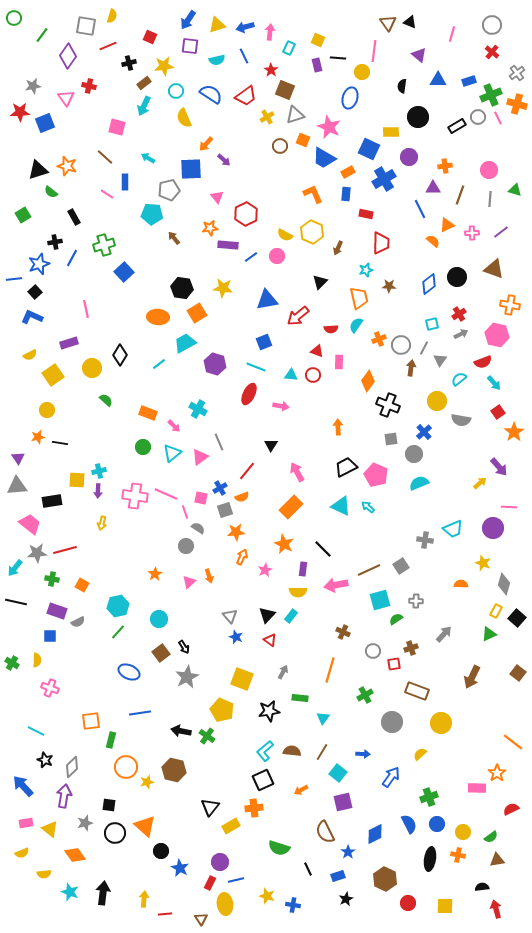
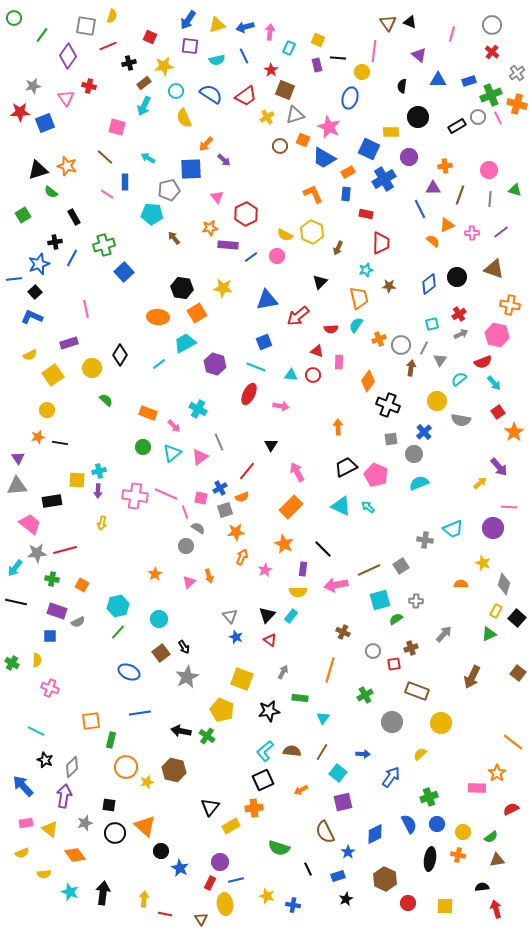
red line at (165, 914): rotated 16 degrees clockwise
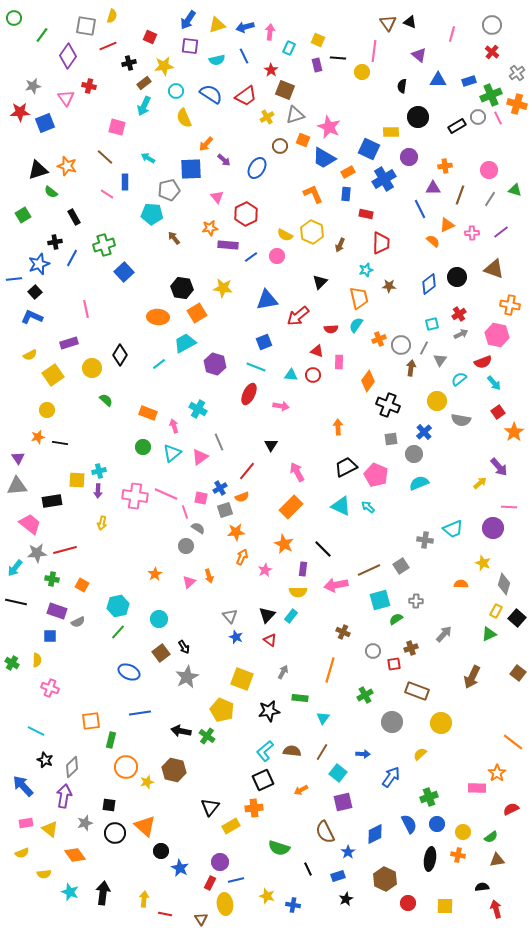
blue ellipse at (350, 98): moved 93 px left, 70 px down; rotated 15 degrees clockwise
gray line at (490, 199): rotated 28 degrees clockwise
brown arrow at (338, 248): moved 2 px right, 3 px up
pink arrow at (174, 426): rotated 152 degrees counterclockwise
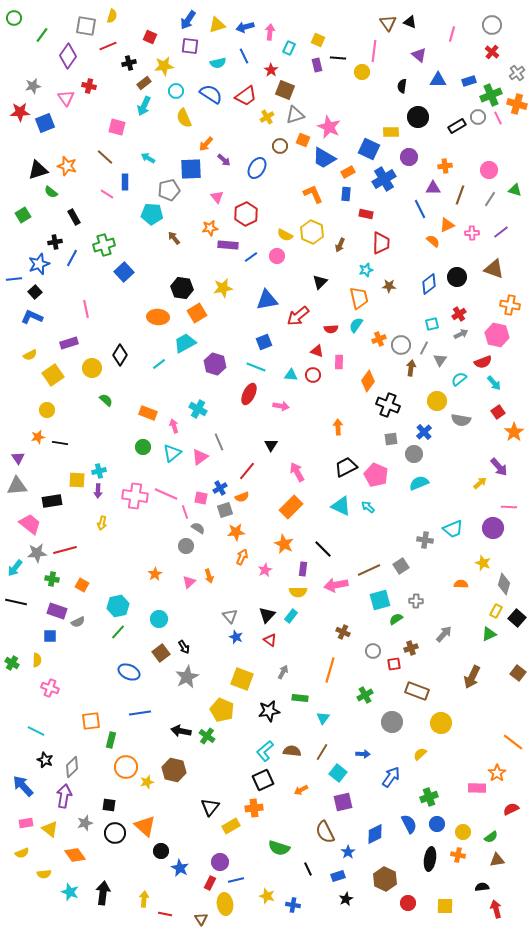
cyan semicircle at (217, 60): moved 1 px right, 3 px down
yellow star at (223, 288): rotated 18 degrees counterclockwise
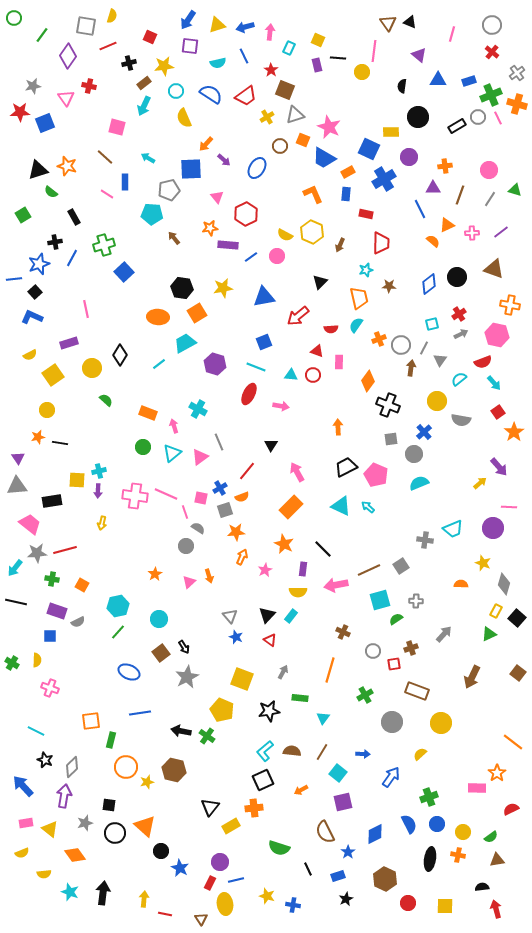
blue triangle at (267, 300): moved 3 px left, 3 px up
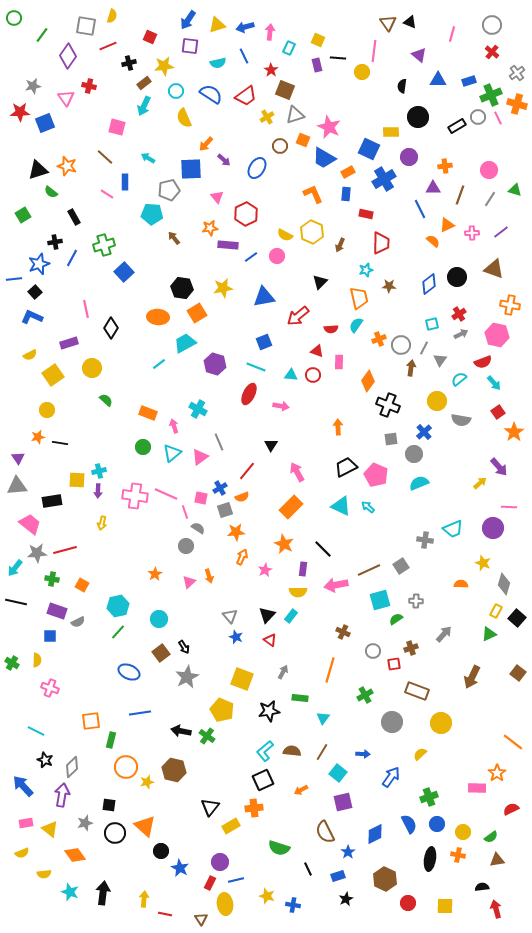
black diamond at (120, 355): moved 9 px left, 27 px up
purple arrow at (64, 796): moved 2 px left, 1 px up
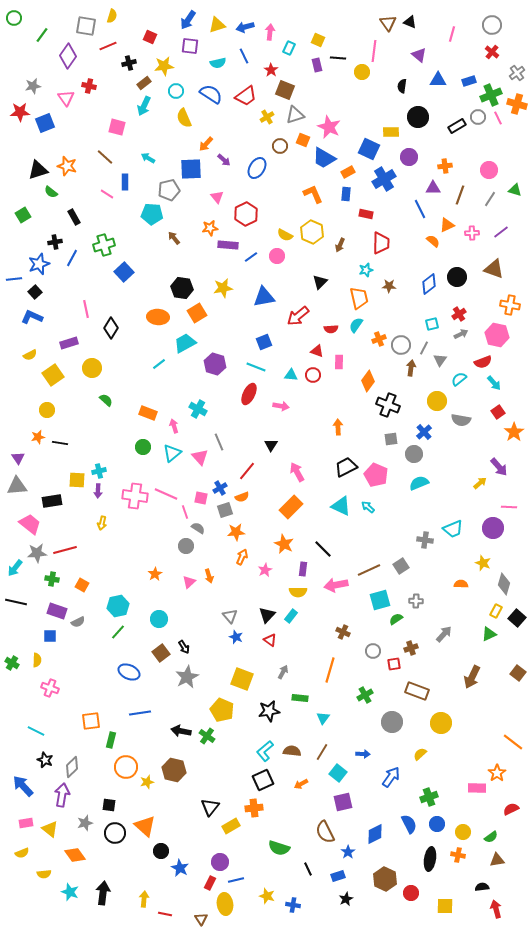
pink triangle at (200, 457): rotated 36 degrees counterclockwise
orange arrow at (301, 790): moved 6 px up
red circle at (408, 903): moved 3 px right, 10 px up
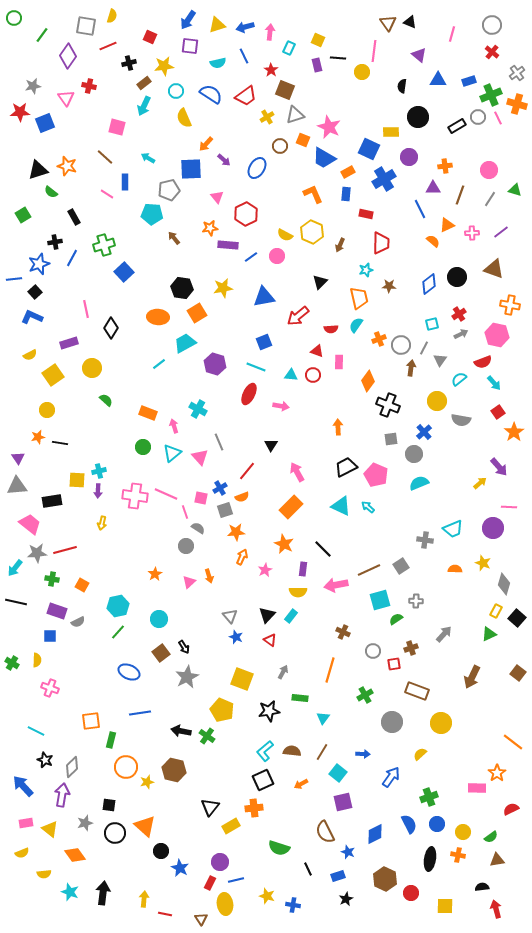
orange semicircle at (461, 584): moved 6 px left, 15 px up
blue star at (348, 852): rotated 16 degrees counterclockwise
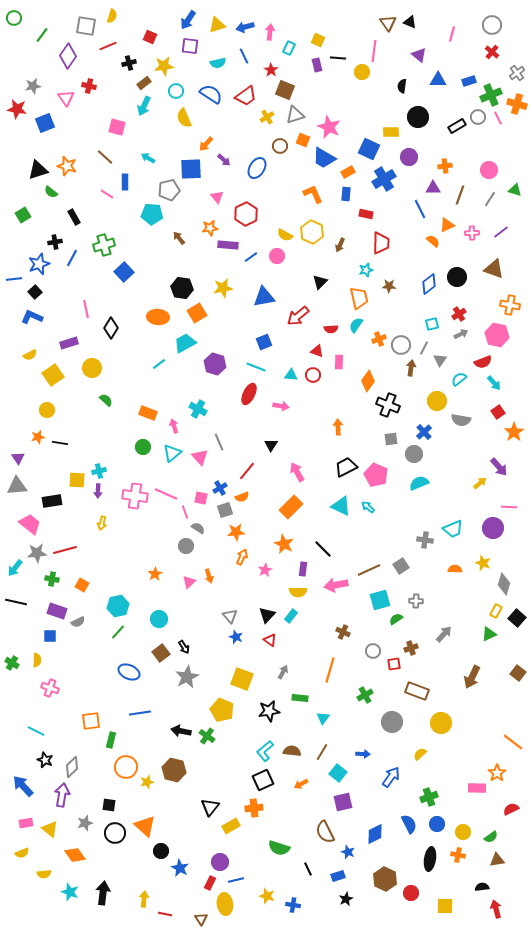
red star at (20, 112): moved 3 px left, 3 px up; rotated 12 degrees clockwise
brown arrow at (174, 238): moved 5 px right
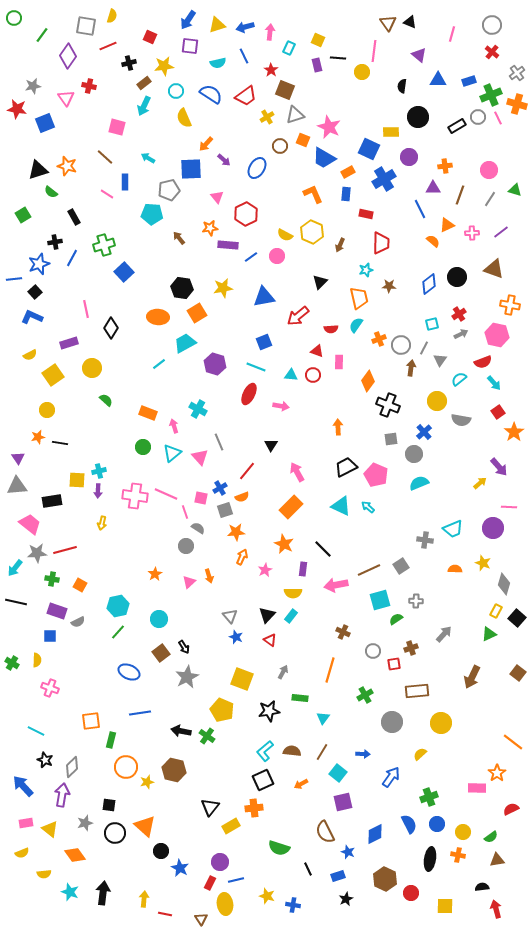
orange square at (82, 585): moved 2 px left
yellow semicircle at (298, 592): moved 5 px left, 1 px down
brown rectangle at (417, 691): rotated 25 degrees counterclockwise
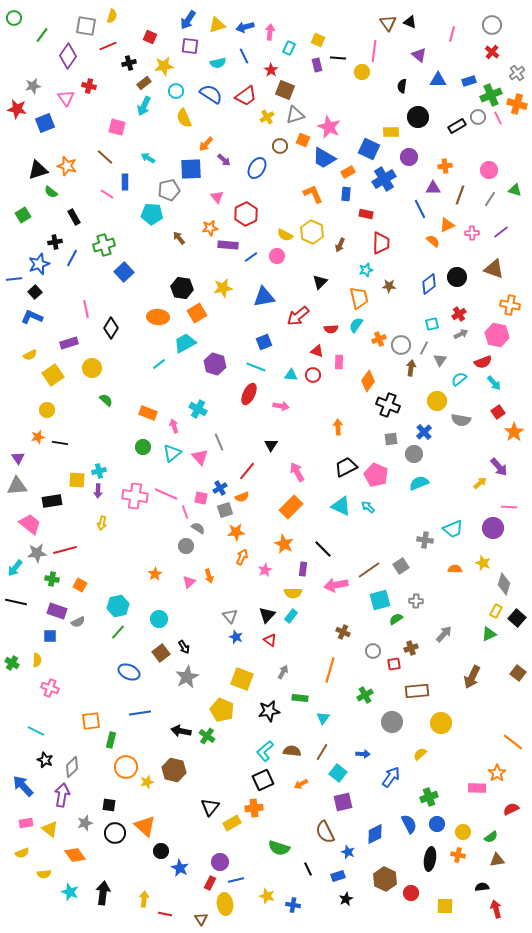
brown line at (369, 570): rotated 10 degrees counterclockwise
yellow rectangle at (231, 826): moved 1 px right, 3 px up
